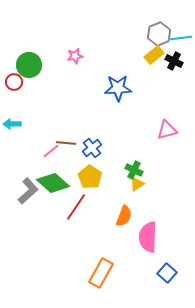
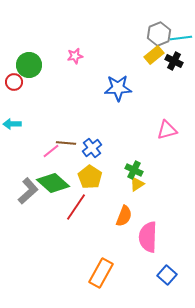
blue square: moved 2 px down
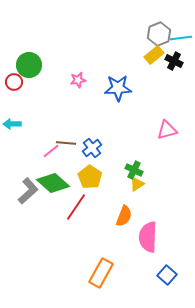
pink star: moved 3 px right, 24 px down
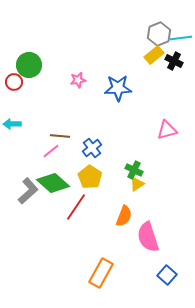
brown line: moved 6 px left, 7 px up
pink semicircle: rotated 20 degrees counterclockwise
